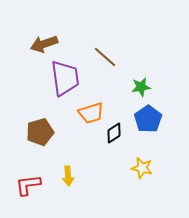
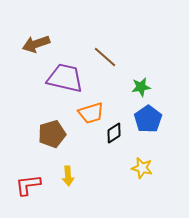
brown arrow: moved 8 px left
purple trapezoid: rotated 69 degrees counterclockwise
brown pentagon: moved 12 px right, 2 px down
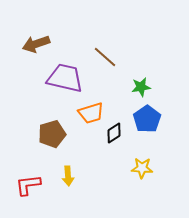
blue pentagon: moved 1 px left
yellow star: rotated 10 degrees counterclockwise
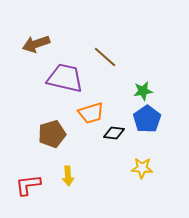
green star: moved 2 px right, 4 px down
black diamond: rotated 40 degrees clockwise
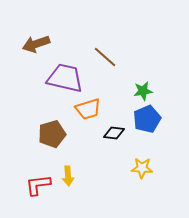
orange trapezoid: moved 3 px left, 4 px up
blue pentagon: rotated 12 degrees clockwise
red L-shape: moved 10 px right
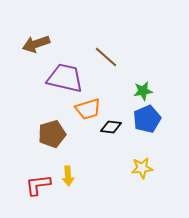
brown line: moved 1 px right
black diamond: moved 3 px left, 6 px up
yellow star: rotated 10 degrees counterclockwise
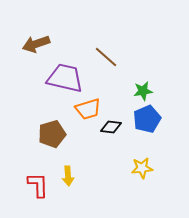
red L-shape: rotated 96 degrees clockwise
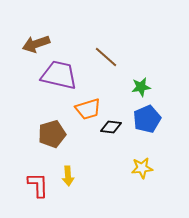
purple trapezoid: moved 6 px left, 3 px up
green star: moved 2 px left, 4 px up
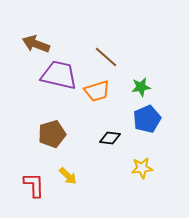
brown arrow: rotated 40 degrees clockwise
orange trapezoid: moved 9 px right, 18 px up
black diamond: moved 1 px left, 11 px down
yellow arrow: rotated 42 degrees counterclockwise
red L-shape: moved 4 px left
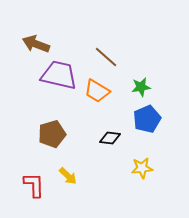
orange trapezoid: rotated 48 degrees clockwise
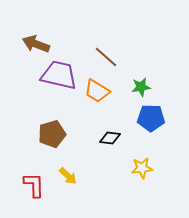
blue pentagon: moved 4 px right, 1 px up; rotated 24 degrees clockwise
